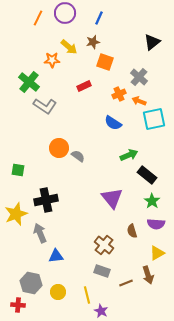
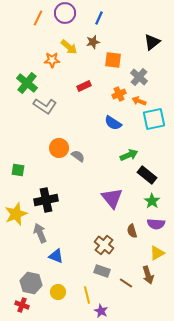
orange square: moved 8 px right, 2 px up; rotated 12 degrees counterclockwise
green cross: moved 2 px left, 1 px down
blue triangle: rotated 28 degrees clockwise
brown line: rotated 56 degrees clockwise
red cross: moved 4 px right; rotated 16 degrees clockwise
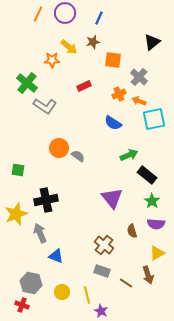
orange line: moved 4 px up
yellow circle: moved 4 px right
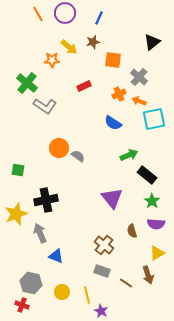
orange line: rotated 56 degrees counterclockwise
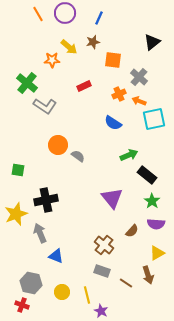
orange circle: moved 1 px left, 3 px up
brown semicircle: rotated 120 degrees counterclockwise
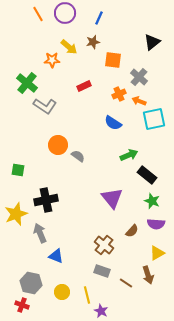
green star: rotated 14 degrees counterclockwise
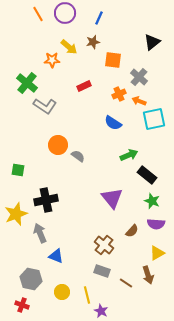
gray hexagon: moved 4 px up
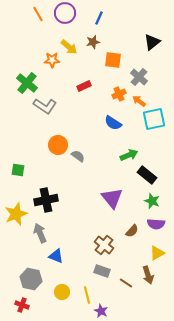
orange arrow: rotated 16 degrees clockwise
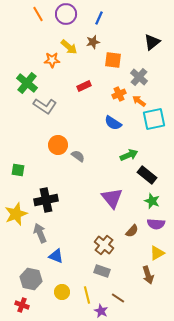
purple circle: moved 1 px right, 1 px down
brown line: moved 8 px left, 15 px down
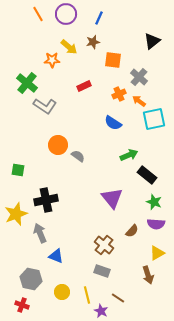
black triangle: moved 1 px up
green star: moved 2 px right, 1 px down
